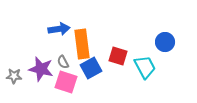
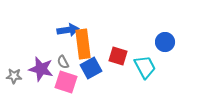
blue arrow: moved 9 px right, 1 px down
orange rectangle: moved 1 px right
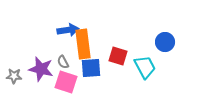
blue square: rotated 25 degrees clockwise
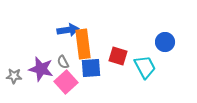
pink square: rotated 30 degrees clockwise
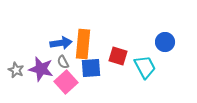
blue arrow: moved 7 px left, 13 px down
orange rectangle: rotated 12 degrees clockwise
gray star: moved 2 px right, 6 px up; rotated 21 degrees clockwise
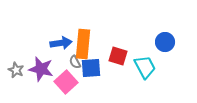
gray semicircle: moved 12 px right
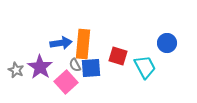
blue circle: moved 2 px right, 1 px down
gray semicircle: moved 3 px down
purple star: moved 1 px left, 2 px up; rotated 20 degrees clockwise
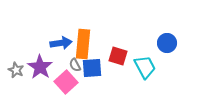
blue square: moved 1 px right
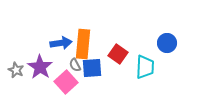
red square: moved 2 px up; rotated 18 degrees clockwise
cyan trapezoid: rotated 30 degrees clockwise
